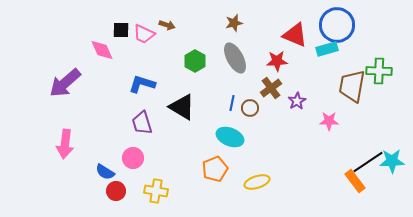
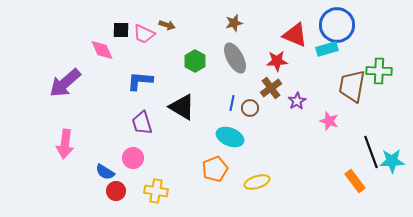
blue L-shape: moved 2 px left, 3 px up; rotated 12 degrees counterclockwise
pink star: rotated 18 degrees clockwise
black line: moved 3 px right, 10 px up; rotated 76 degrees counterclockwise
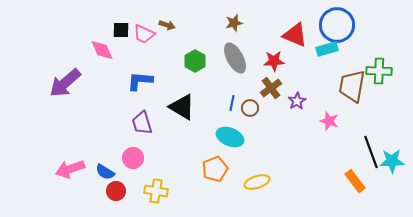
red star: moved 3 px left
pink arrow: moved 5 px right, 25 px down; rotated 64 degrees clockwise
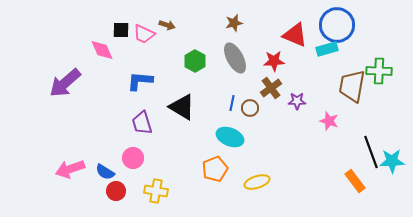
purple star: rotated 30 degrees clockwise
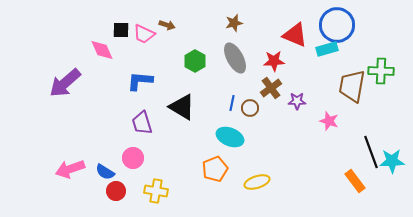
green cross: moved 2 px right
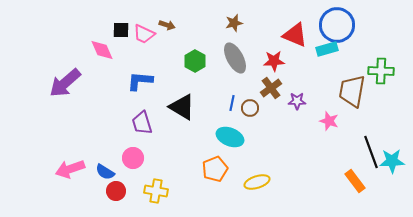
brown trapezoid: moved 5 px down
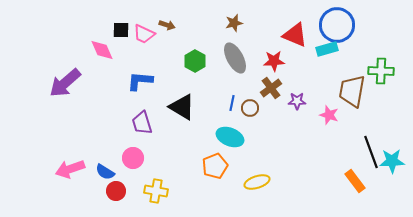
pink star: moved 6 px up
orange pentagon: moved 3 px up
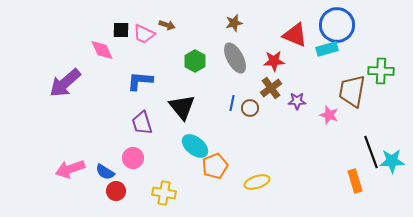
black triangle: rotated 20 degrees clockwise
cyan ellipse: moved 35 px left, 9 px down; rotated 16 degrees clockwise
orange rectangle: rotated 20 degrees clockwise
yellow cross: moved 8 px right, 2 px down
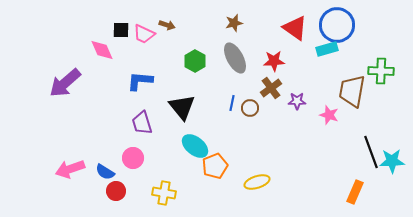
red triangle: moved 7 px up; rotated 12 degrees clockwise
orange rectangle: moved 11 px down; rotated 40 degrees clockwise
